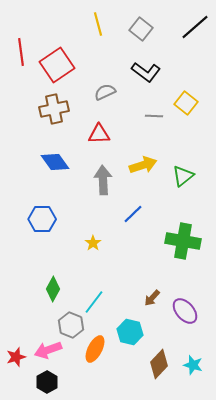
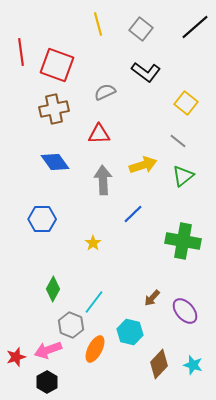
red square: rotated 36 degrees counterclockwise
gray line: moved 24 px right, 25 px down; rotated 36 degrees clockwise
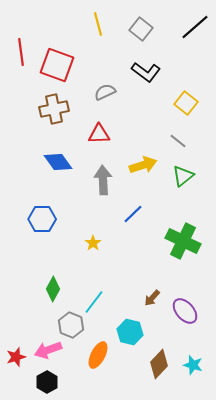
blue diamond: moved 3 px right
green cross: rotated 16 degrees clockwise
orange ellipse: moved 3 px right, 6 px down
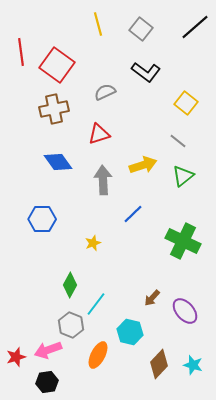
red square: rotated 16 degrees clockwise
red triangle: rotated 15 degrees counterclockwise
yellow star: rotated 14 degrees clockwise
green diamond: moved 17 px right, 4 px up
cyan line: moved 2 px right, 2 px down
black hexagon: rotated 20 degrees clockwise
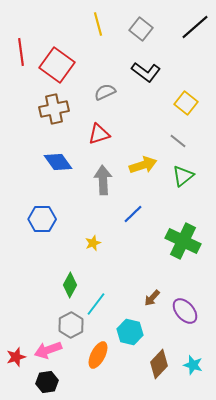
gray hexagon: rotated 10 degrees clockwise
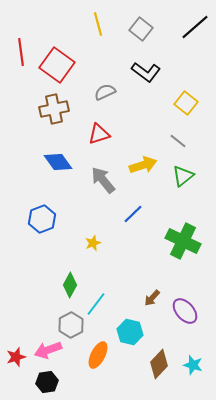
gray arrow: rotated 36 degrees counterclockwise
blue hexagon: rotated 20 degrees counterclockwise
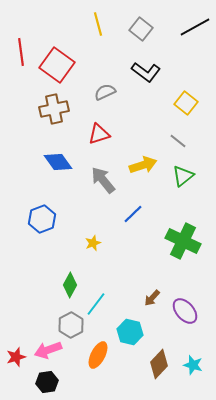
black line: rotated 12 degrees clockwise
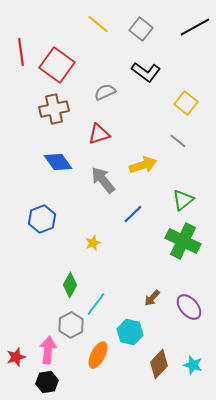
yellow line: rotated 35 degrees counterclockwise
green triangle: moved 24 px down
purple ellipse: moved 4 px right, 4 px up
pink arrow: rotated 116 degrees clockwise
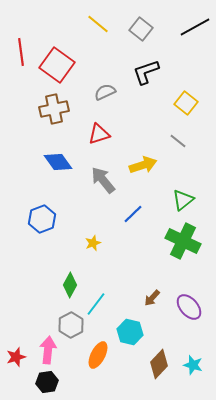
black L-shape: rotated 124 degrees clockwise
